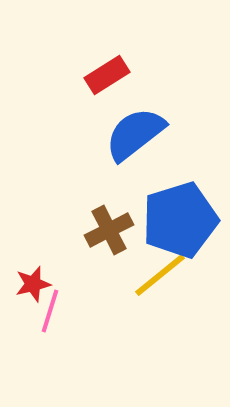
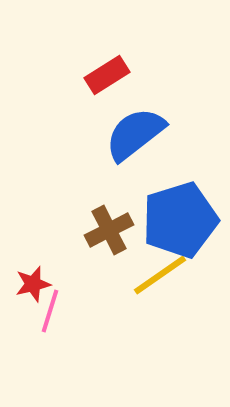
yellow line: rotated 4 degrees clockwise
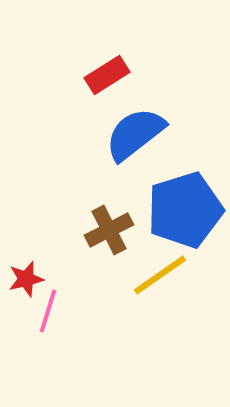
blue pentagon: moved 5 px right, 10 px up
red star: moved 7 px left, 5 px up
pink line: moved 2 px left
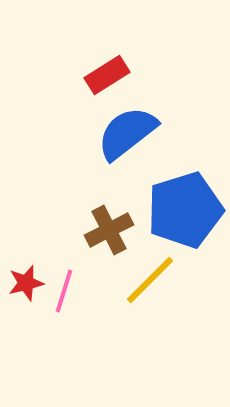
blue semicircle: moved 8 px left, 1 px up
yellow line: moved 10 px left, 5 px down; rotated 10 degrees counterclockwise
red star: moved 4 px down
pink line: moved 16 px right, 20 px up
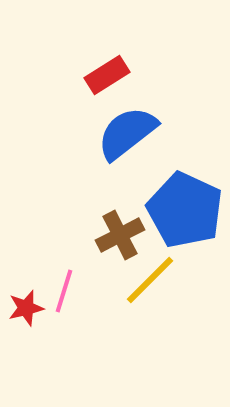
blue pentagon: rotated 30 degrees counterclockwise
brown cross: moved 11 px right, 5 px down
red star: moved 25 px down
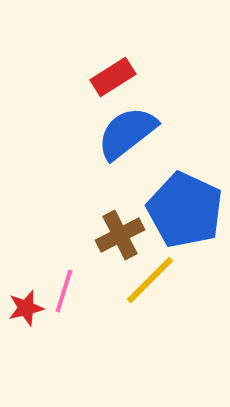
red rectangle: moved 6 px right, 2 px down
